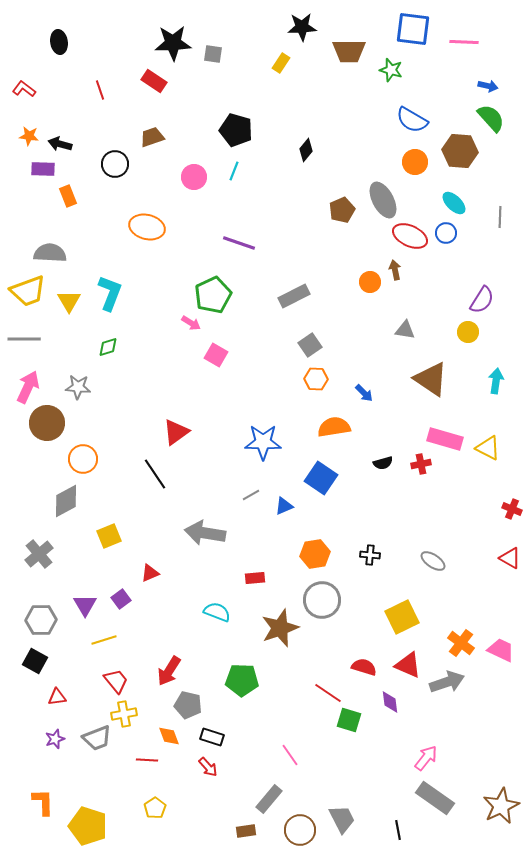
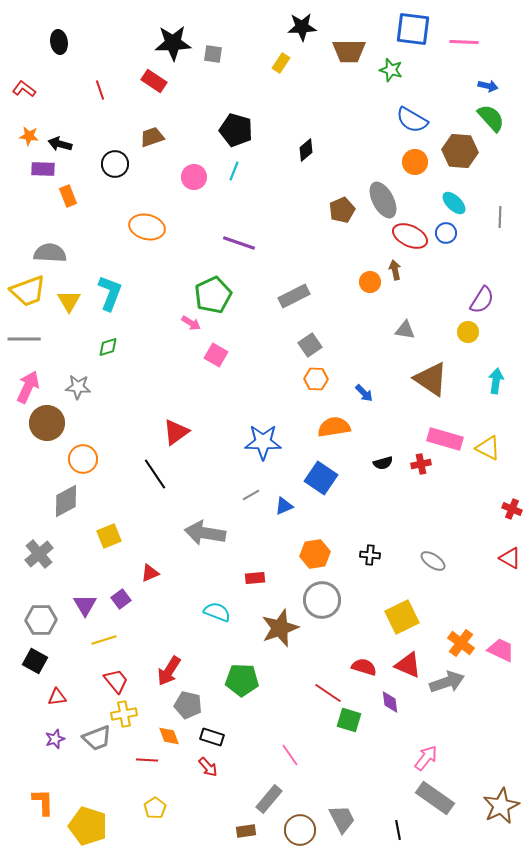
black diamond at (306, 150): rotated 10 degrees clockwise
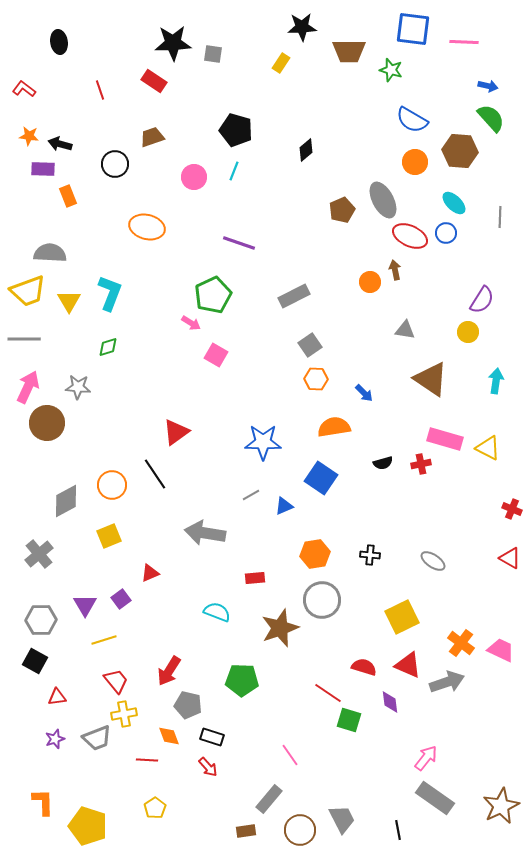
orange circle at (83, 459): moved 29 px right, 26 px down
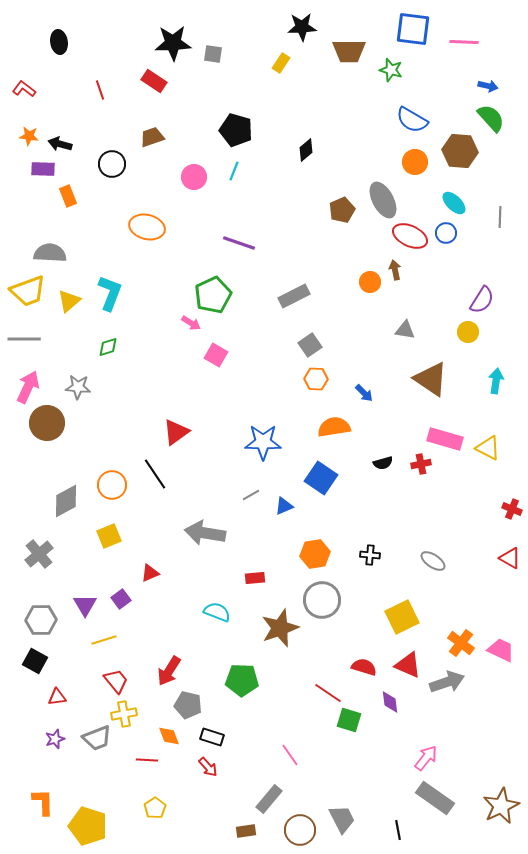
black circle at (115, 164): moved 3 px left
yellow triangle at (69, 301): rotated 20 degrees clockwise
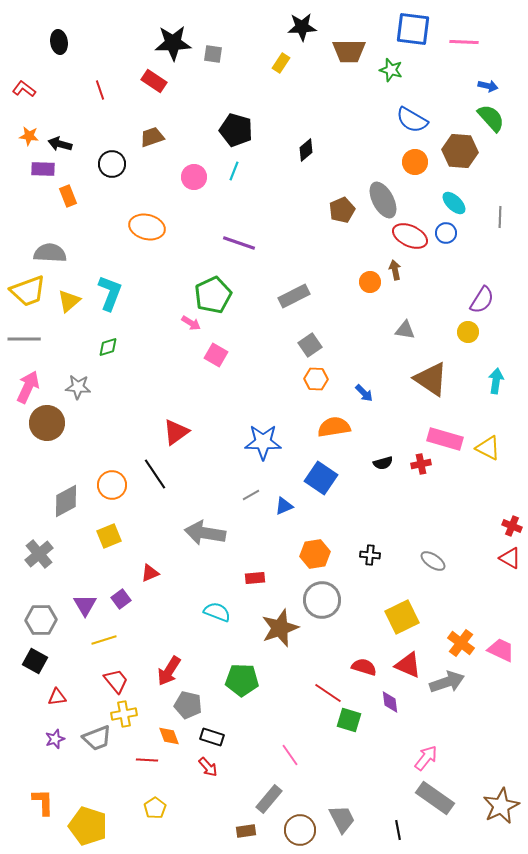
red cross at (512, 509): moved 17 px down
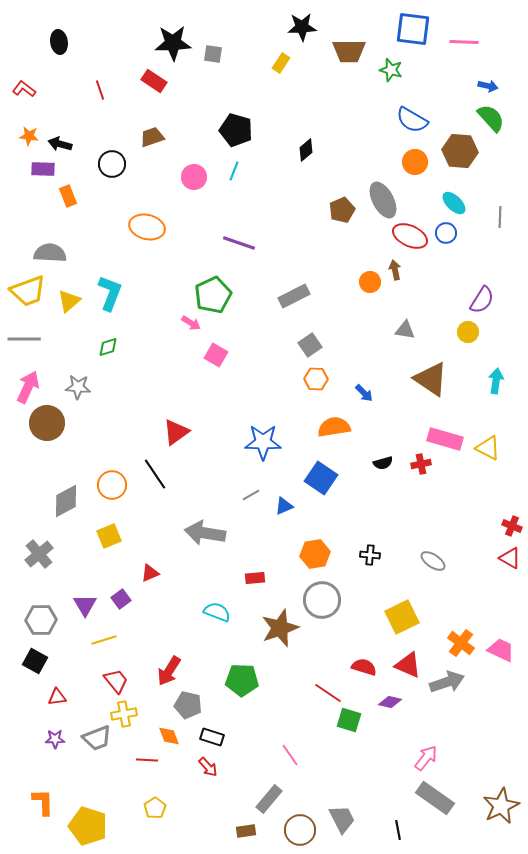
purple diamond at (390, 702): rotated 70 degrees counterclockwise
purple star at (55, 739): rotated 18 degrees clockwise
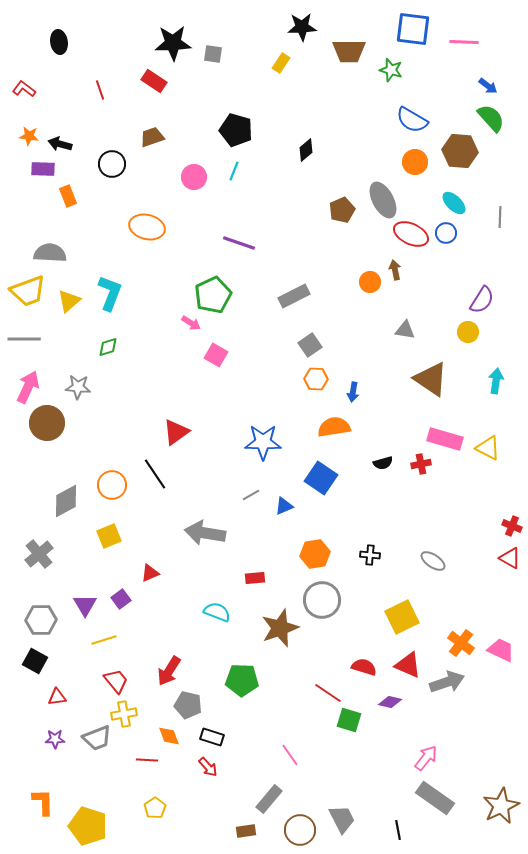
blue arrow at (488, 86): rotated 24 degrees clockwise
red ellipse at (410, 236): moved 1 px right, 2 px up
blue arrow at (364, 393): moved 11 px left, 1 px up; rotated 54 degrees clockwise
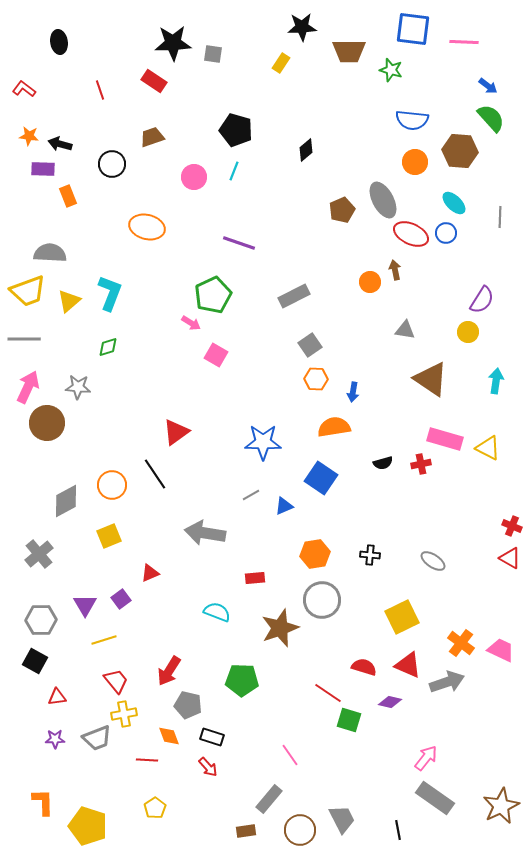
blue semicircle at (412, 120): rotated 24 degrees counterclockwise
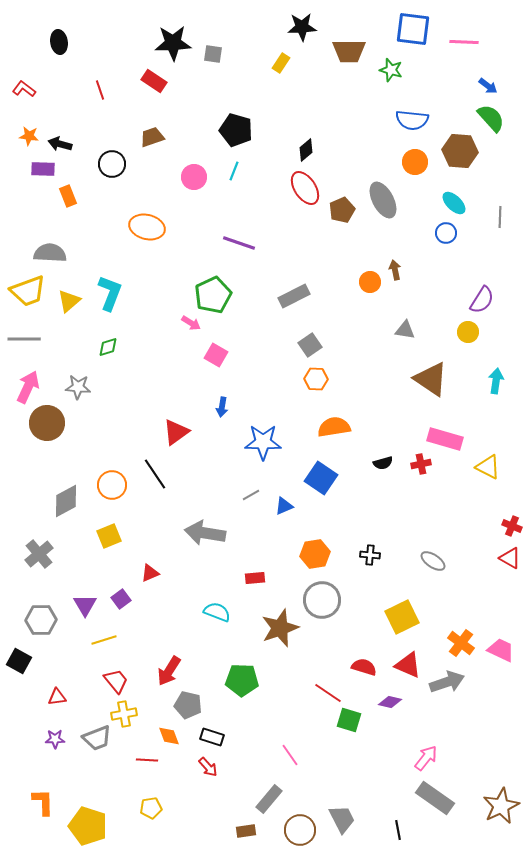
red ellipse at (411, 234): moved 106 px left, 46 px up; rotated 32 degrees clockwise
blue arrow at (353, 392): moved 131 px left, 15 px down
yellow triangle at (488, 448): moved 19 px down
black square at (35, 661): moved 16 px left
yellow pentagon at (155, 808): moved 4 px left; rotated 25 degrees clockwise
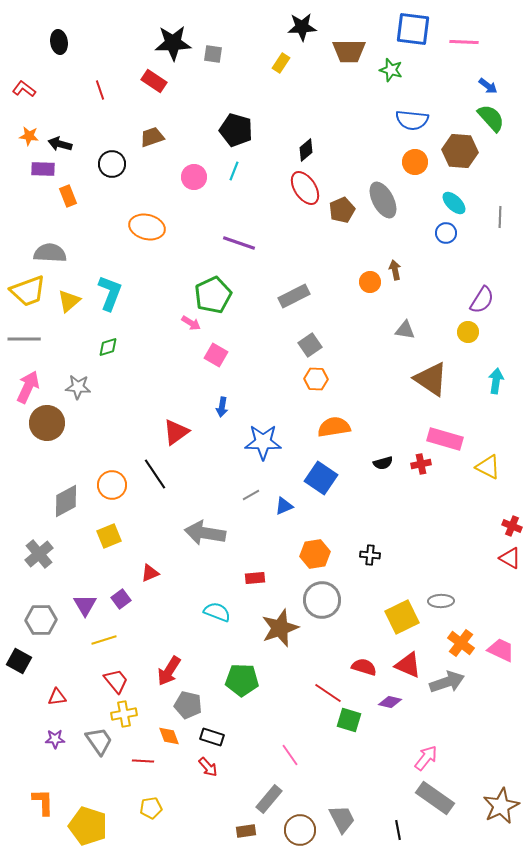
gray ellipse at (433, 561): moved 8 px right, 40 px down; rotated 35 degrees counterclockwise
gray trapezoid at (97, 738): moved 2 px right, 3 px down; rotated 104 degrees counterclockwise
red line at (147, 760): moved 4 px left, 1 px down
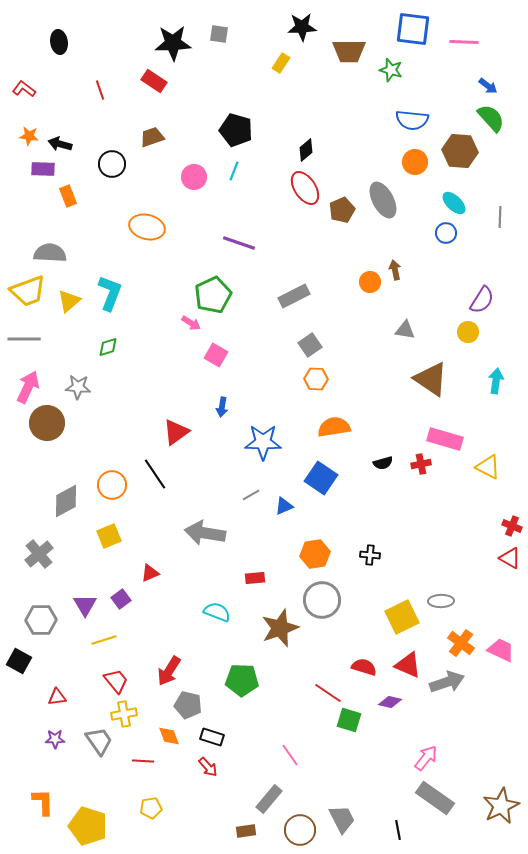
gray square at (213, 54): moved 6 px right, 20 px up
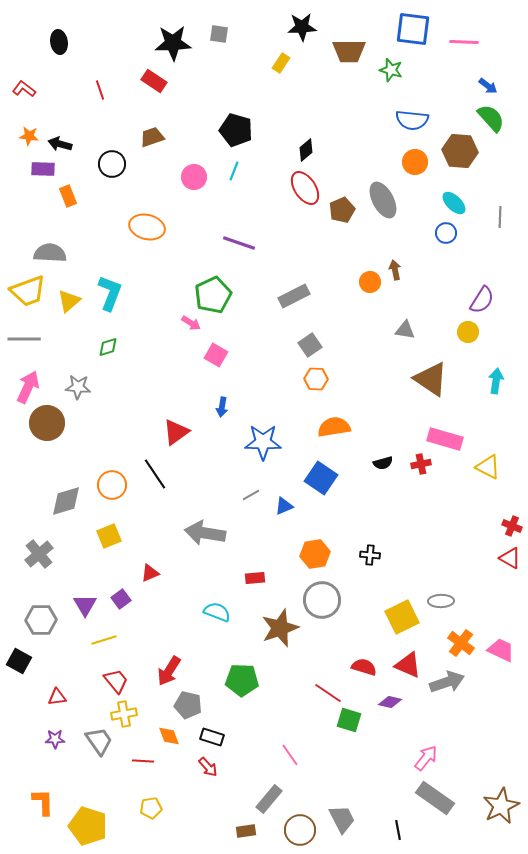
gray diamond at (66, 501): rotated 12 degrees clockwise
